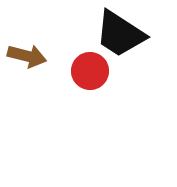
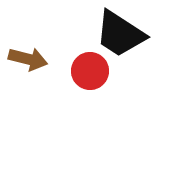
brown arrow: moved 1 px right, 3 px down
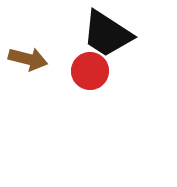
black trapezoid: moved 13 px left
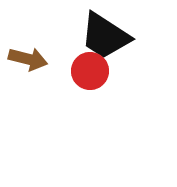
black trapezoid: moved 2 px left, 2 px down
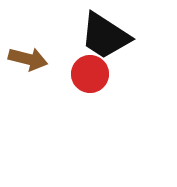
red circle: moved 3 px down
